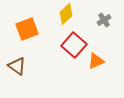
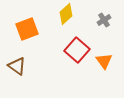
red square: moved 3 px right, 5 px down
orange triangle: moved 8 px right; rotated 42 degrees counterclockwise
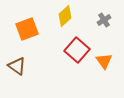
yellow diamond: moved 1 px left, 2 px down
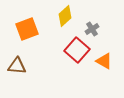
gray cross: moved 12 px left, 9 px down
orange triangle: rotated 24 degrees counterclockwise
brown triangle: rotated 30 degrees counterclockwise
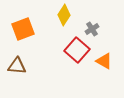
yellow diamond: moved 1 px left, 1 px up; rotated 15 degrees counterclockwise
orange square: moved 4 px left
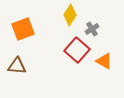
yellow diamond: moved 6 px right
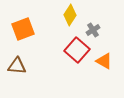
gray cross: moved 1 px right, 1 px down
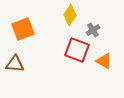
red square: rotated 20 degrees counterclockwise
brown triangle: moved 2 px left, 2 px up
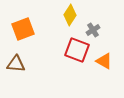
brown triangle: moved 1 px right
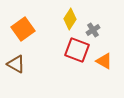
yellow diamond: moved 4 px down
orange square: rotated 15 degrees counterclockwise
brown triangle: rotated 24 degrees clockwise
